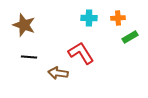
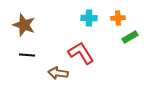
black line: moved 2 px left, 2 px up
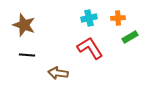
cyan cross: rotated 14 degrees counterclockwise
red L-shape: moved 9 px right, 5 px up
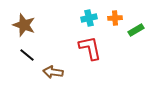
orange cross: moved 3 px left
green rectangle: moved 6 px right, 7 px up
red L-shape: rotated 20 degrees clockwise
black line: rotated 35 degrees clockwise
brown arrow: moved 5 px left, 1 px up
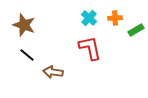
cyan cross: rotated 35 degrees counterclockwise
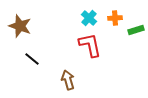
brown star: moved 4 px left, 1 px down
green rectangle: rotated 14 degrees clockwise
red L-shape: moved 3 px up
black line: moved 5 px right, 4 px down
brown arrow: moved 15 px right, 8 px down; rotated 66 degrees clockwise
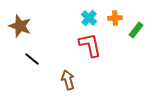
green rectangle: rotated 35 degrees counterclockwise
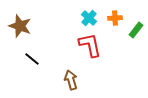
brown arrow: moved 3 px right
